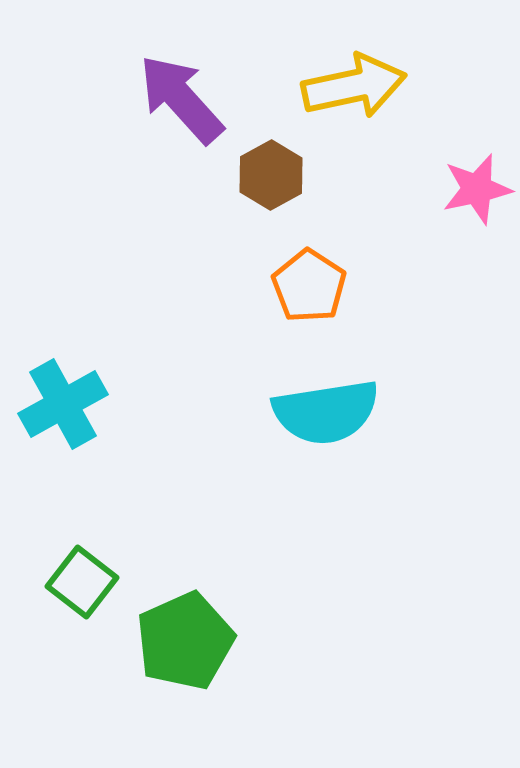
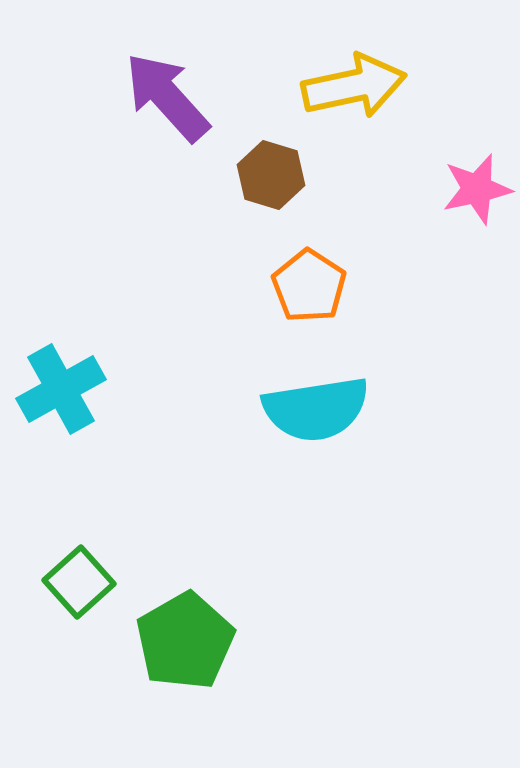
purple arrow: moved 14 px left, 2 px up
brown hexagon: rotated 14 degrees counterclockwise
cyan cross: moved 2 px left, 15 px up
cyan semicircle: moved 10 px left, 3 px up
green square: moved 3 px left; rotated 10 degrees clockwise
green pentagon: rotated 6 degrees counterclockwise
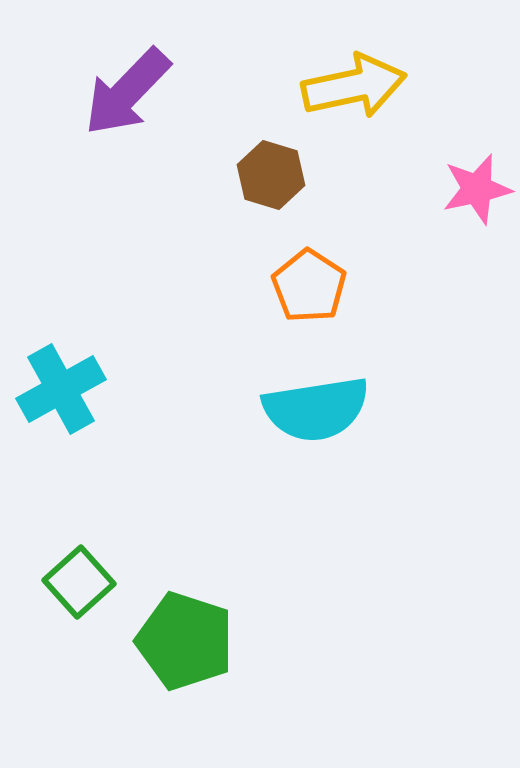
purple arrow: moved 40 px left, 5 px up; rotated 94 degrees counterclockwise
green pentagon: rotated 24 degrees counterclockwise
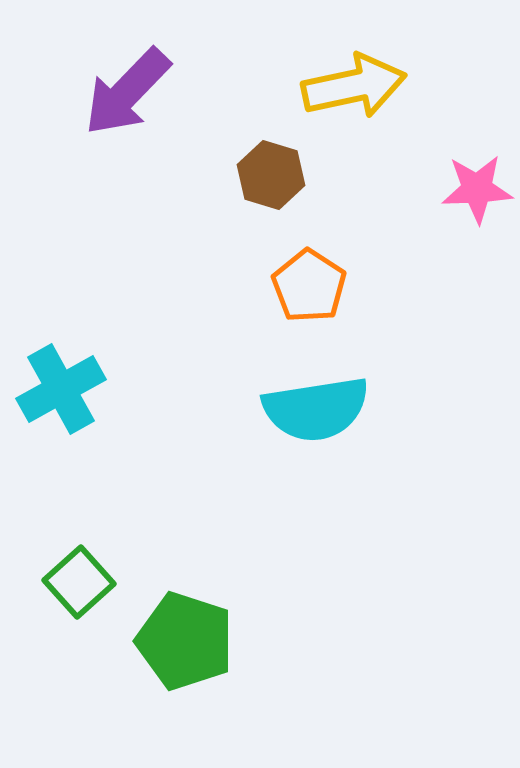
pink star: rotated 10 degrees clockwise
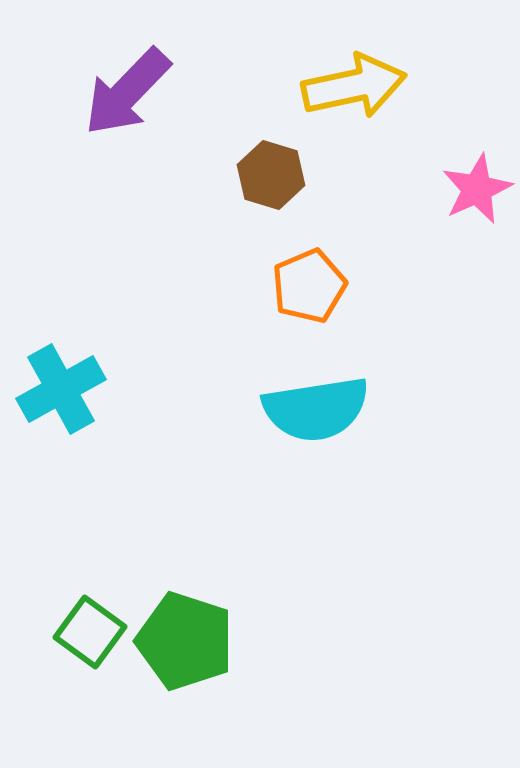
pink star: rotated 22 degrees counterclockwise
orange pentagon: rotated 16 degrees clockwise
green square: moved 11 px right, 50 px down; rotated 12 degrees counterclockwise
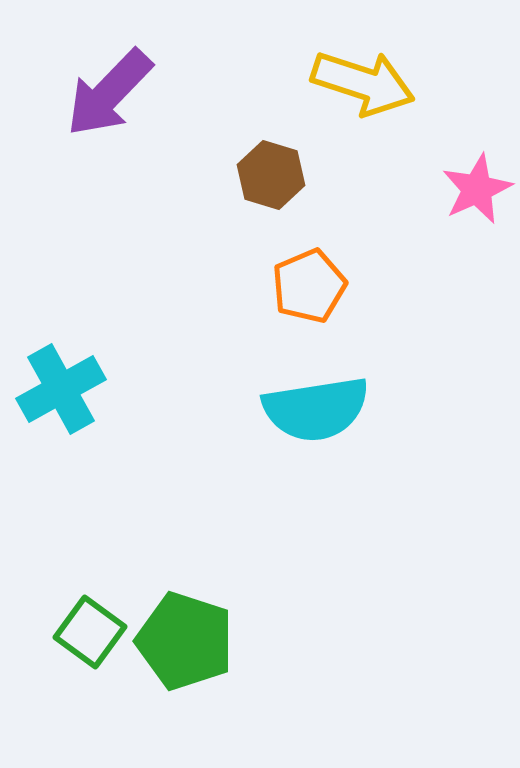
yellow arrow: moved 9 px right, 3 px up; rotated 30 degrees clockwise
purple arrow: moved 18 px left, 1 px down
